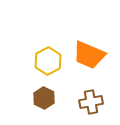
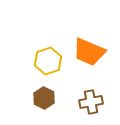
orange trapezoid: moved 3 px up
yellow hexagon: rotated 8 degrees clockwise
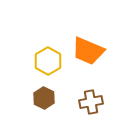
orange trapezoid: moved 1 px left, 1 px up
yellow hexagon: rotated 12 degrees counterclockwise
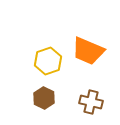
yellow hexagon: rotated 12 degrees clockwise
brown cross: rotated 25 degrees clockwise
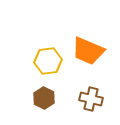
yellow hexagon: rotated 12 degrees clockwise
brown cross: moved 3 px up
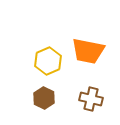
orange trapezoid: rotated 12 degrees counterclockwise
yellow hexagon: rotated 16 degrees counterclockwise
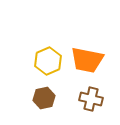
orange trapezoid: moved 1 px left, 9 px down
brown hexagon: rotated 20 degrees clockwise
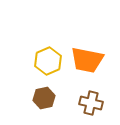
brown cross: moved 4 px down
